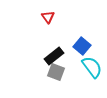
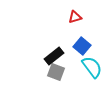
red triangle: moved 27 px right; rotated 48 degrees clockwise
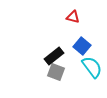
red triangle: moved 2 px left; rotated 32 degrees clockwise
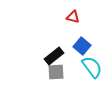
gray square: rotated 24 degrees counterclockwise
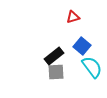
red triangle: rotated 32 degrees counterclockwise
